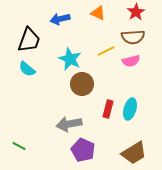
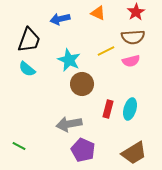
cyan star: moved 1 px left, 1 px down
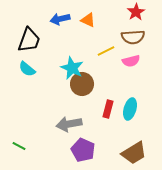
orange triangle: moved 10 px left, 7 px down
cyan star: moved 3 px right, 8 px down
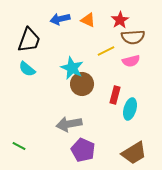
red star: moved 16 px left, 8 px down
red rectangle: moved 7 px right, 14 px up
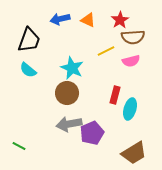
cyan semicircle: moved 1 px right, 1 px down
brown circle: moved 15 px left, 9 px down
purple pentagon: moved 9 px right, 17 px up; rotated 25 degrees clockwise
